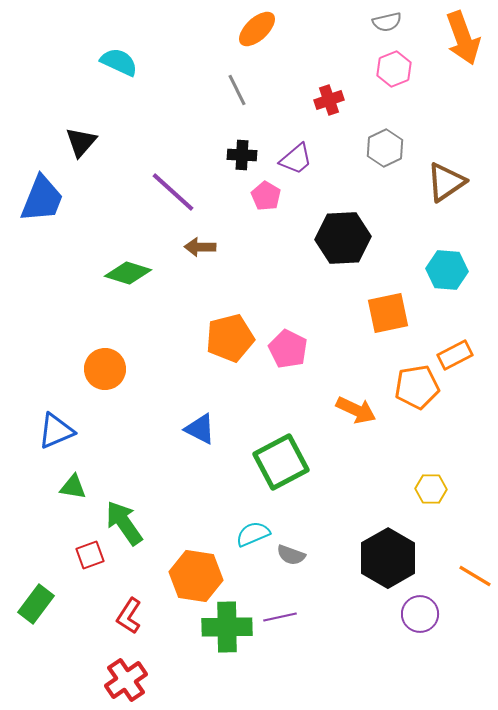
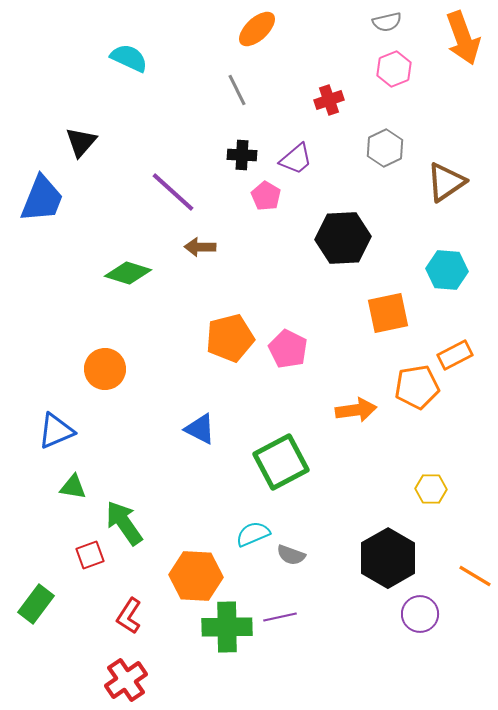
cyan semicircle at (119, 62): moved 10 px right, 4 px up
orange arrow at (356, 410): rotated 33 degrees counterclockwise
orange hexagon at (196, 576): rotated 6 degrees counterclockwise
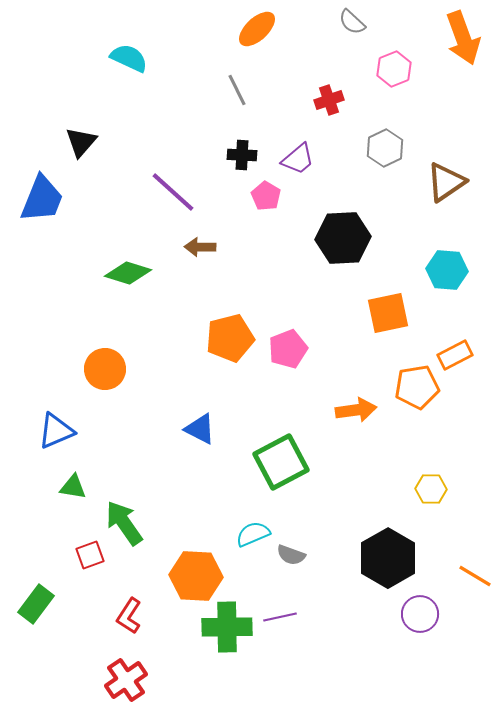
gray semicircle at (387, 22): moved 35 px left; rotated 56 degrees clockwise
purple trapezoid at (296, 159): moved 2 px right
pink pentagon at (288, 349): rotated 24 degrees clockwise
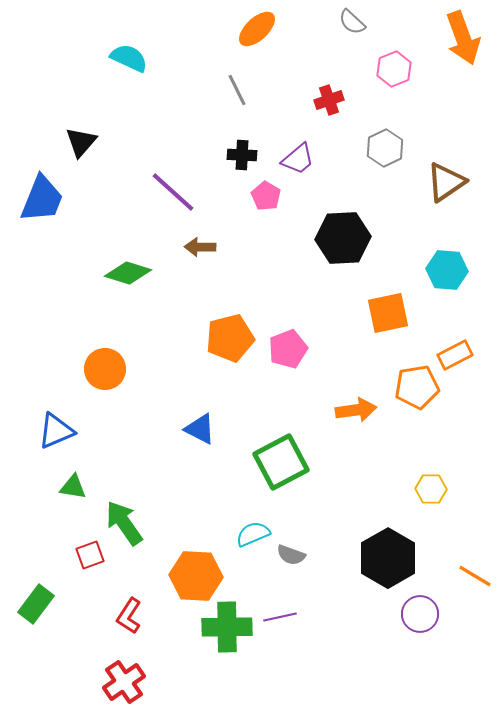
red cross at (126, 680): moved 2 px left, 2 px down
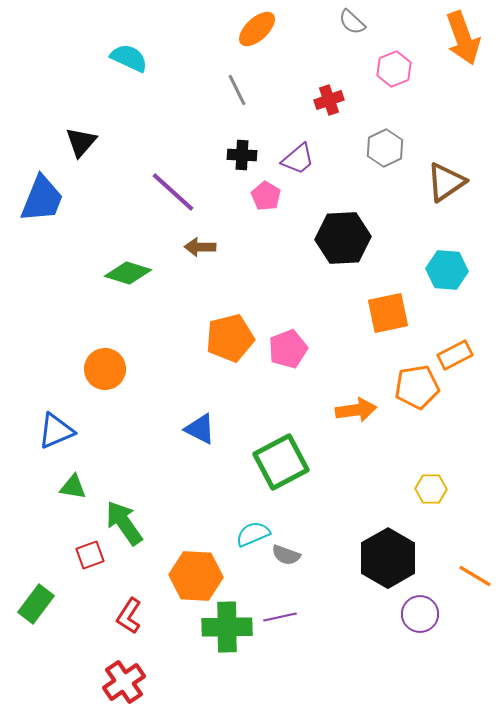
gray semicircle at (291, 555): moved 5 px left
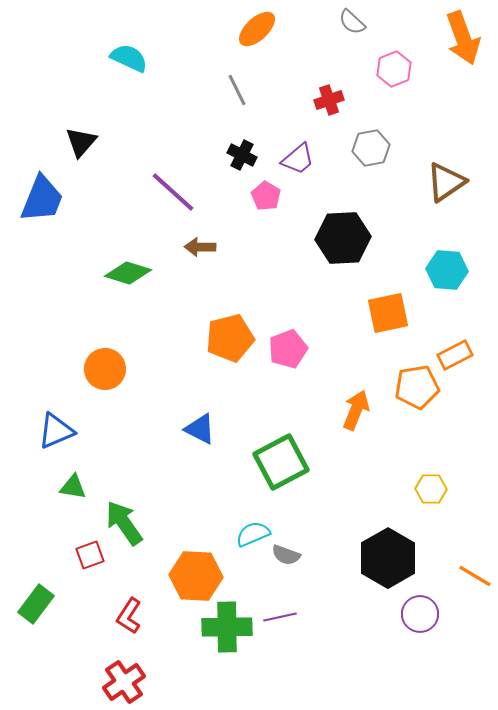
gray hexagon at (385, 148): moved 14 px left; rotated 15 degrees clockwise
black cross at (242, 155): rotated 24 degrees clockwise
orange arrow at (356, 410): rotated 60 degrees counterclockwise
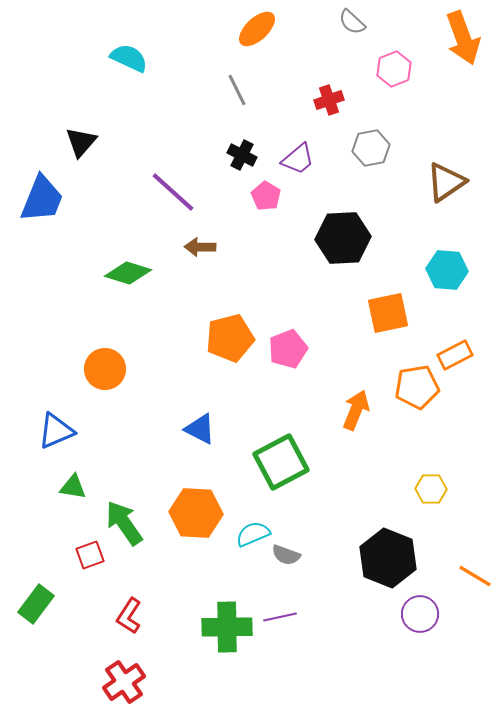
black hexagon at (388, 558): rotated 8 degrees counterclockwise
orange hexagon at (196, 576): moved 63 px up
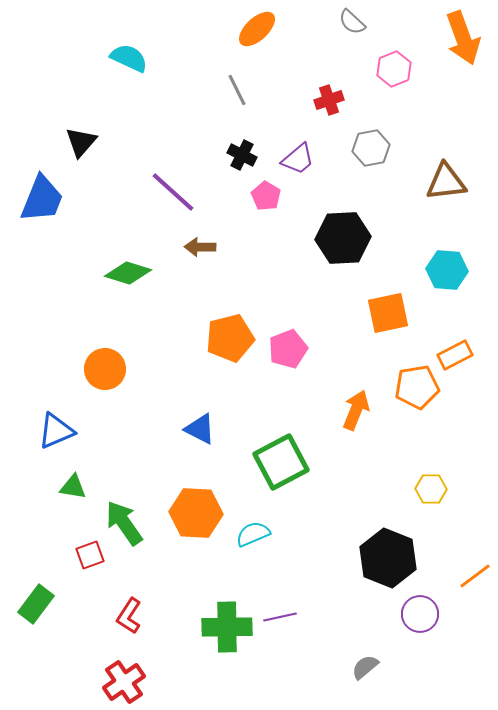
brown triangle at (446, 182): rotated 27 degrees clockwise
gray semicircle at (286, 555): moved 79 px right, 112 px down; rotated 120 degrees clockwise
orange line at (475, 576): rotated 68 degrees counterclockwise
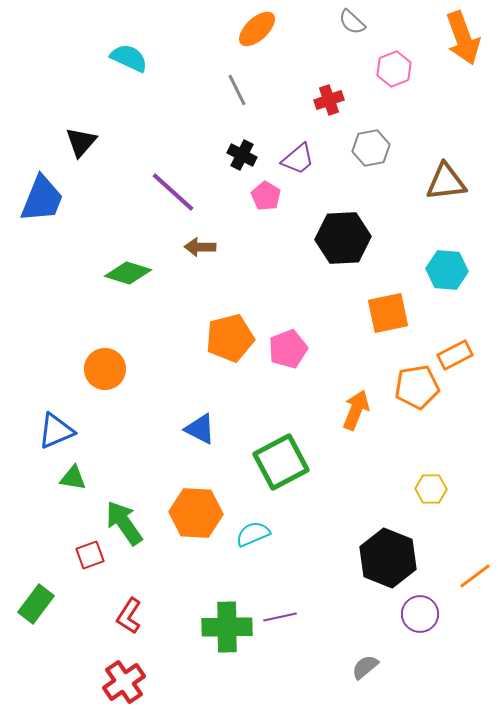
green triangle at (73, 487): moved 9 px up
